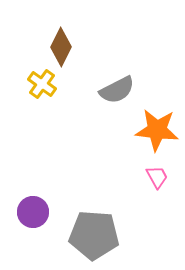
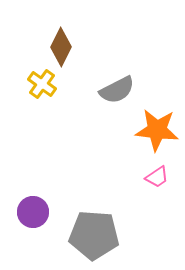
pink trapezoid: rotated 85 degrees clockwise
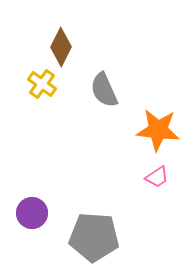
gray semicircle: moved 13 px left; rotated 93 degrees clockwise
orange star: moved 1 px right
purple circle: moved 1 px left, 1 px down
gray pentagon: moved 2 px down
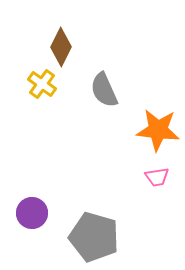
pink trapezoid: rotated 25 degrees clockwise
gray pentagon: rotated 12 degrees clockwise
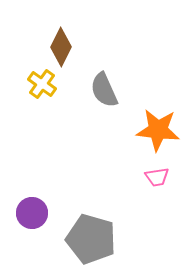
gray pentagon: moved 3 px left, 2 px down
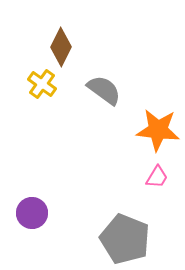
gray semicircle: rotated 150 degrees clockwise
pink trapezoid: rotated 50 degrees counterclockwise
gray pentagon: moved 34 px right; rotated 6 degrees clockwise
